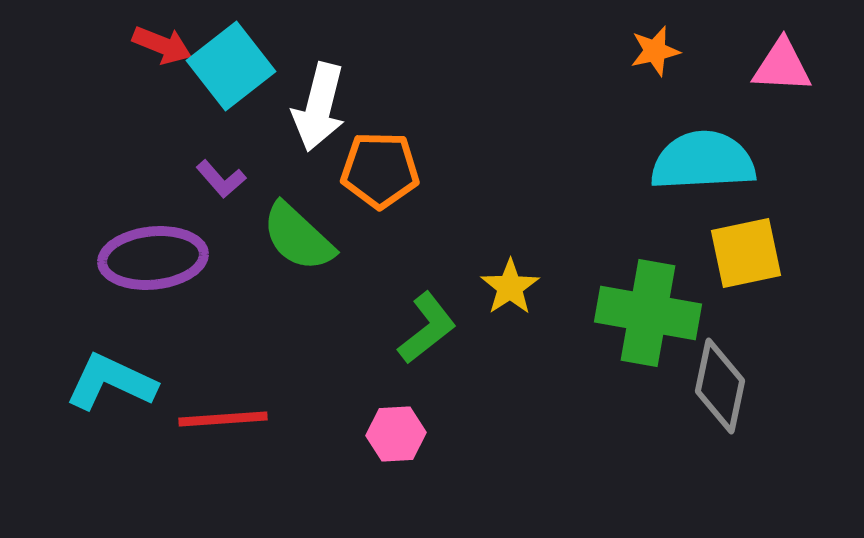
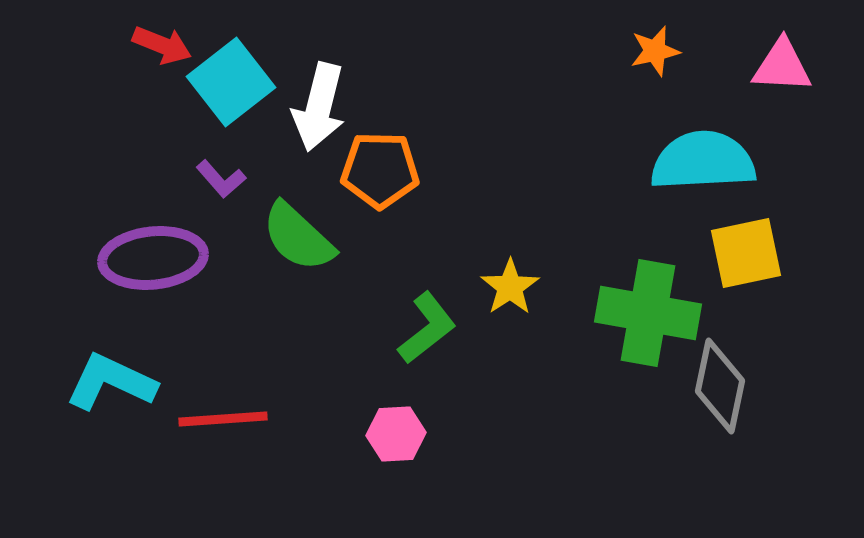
cyan square: moved 16 px down
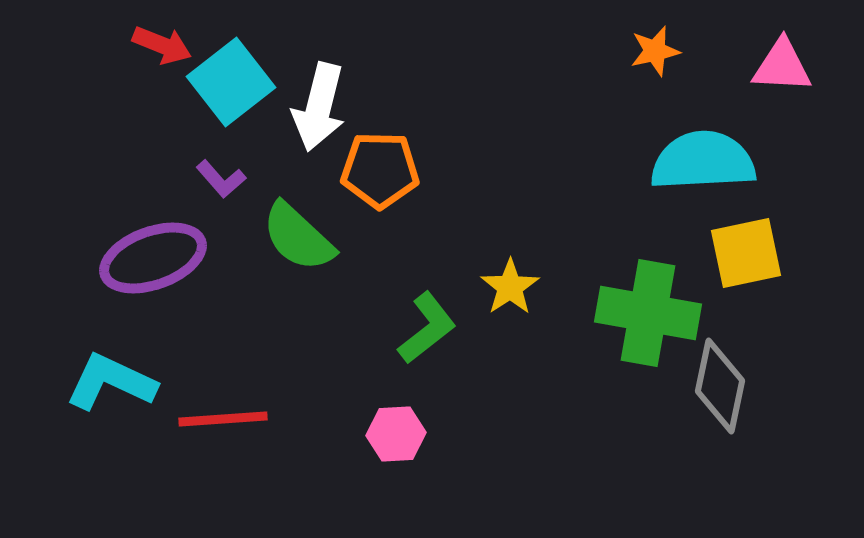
purple ellipse: rotated 14 degrees counterclockwise
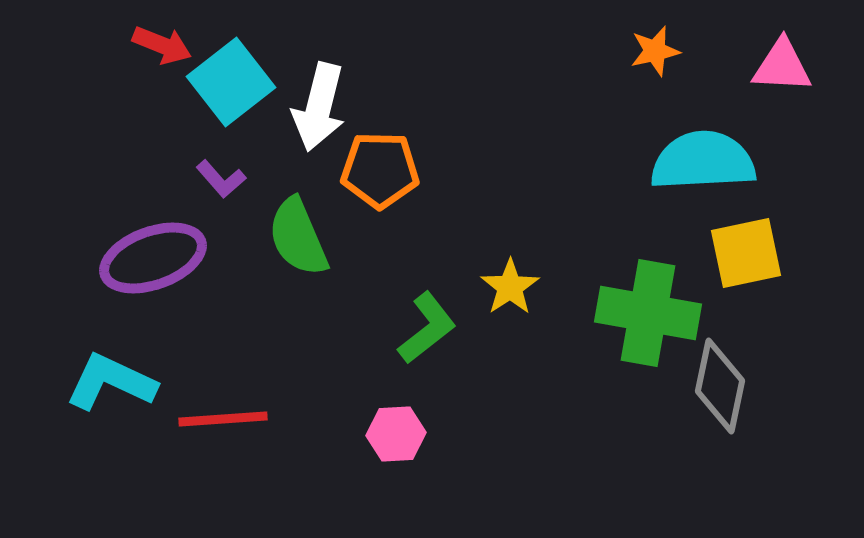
green semicircle: rotated 24 degrees clockwise
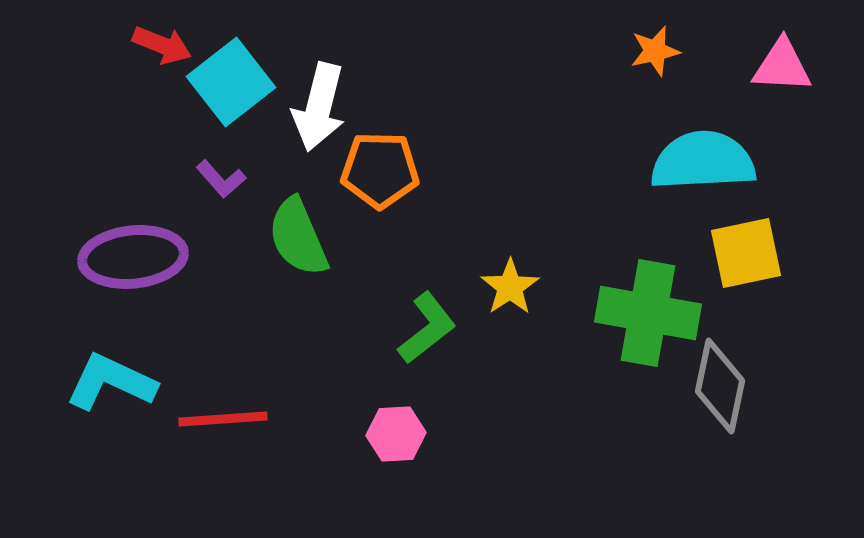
purple ellipse: moved 20 px left, 1 px up; rotated 14 degrees clockwise
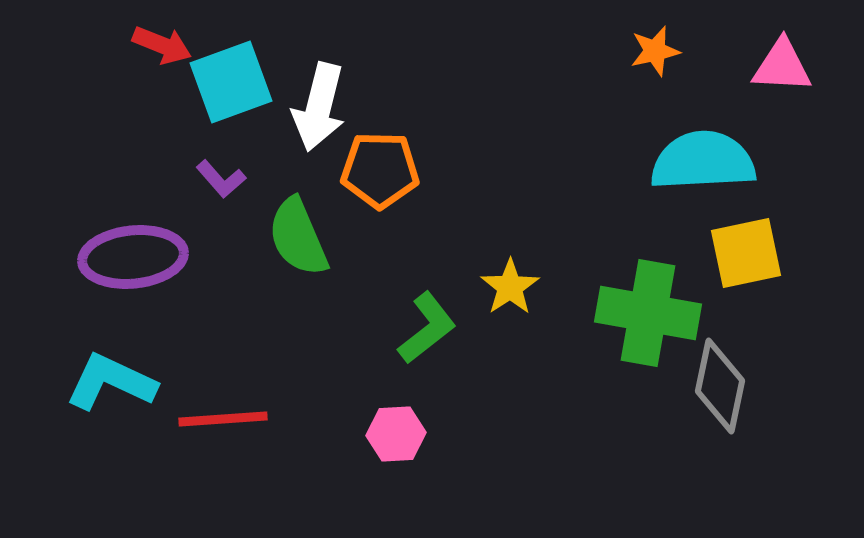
cyan square: rotated 18 degrees clockwise
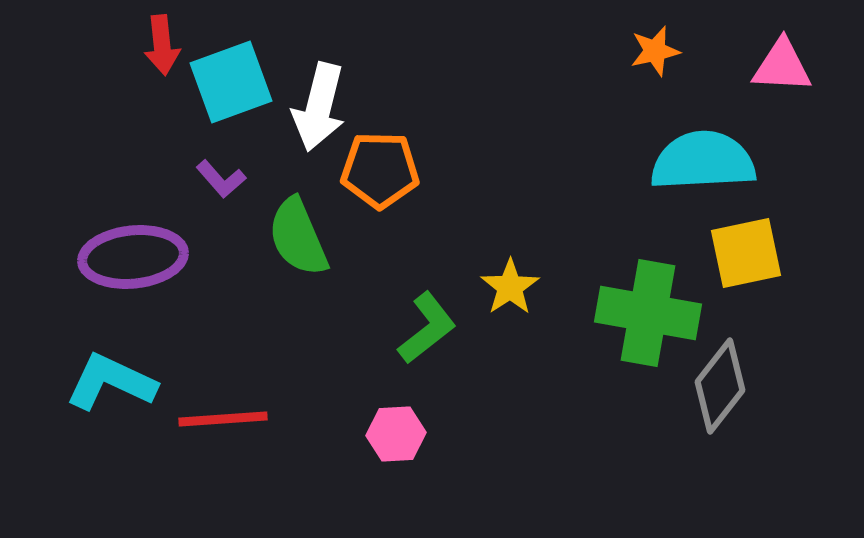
red arrow: rotated 62 degrees clockwise
gray diamond: rotated 26 degrees clockwise
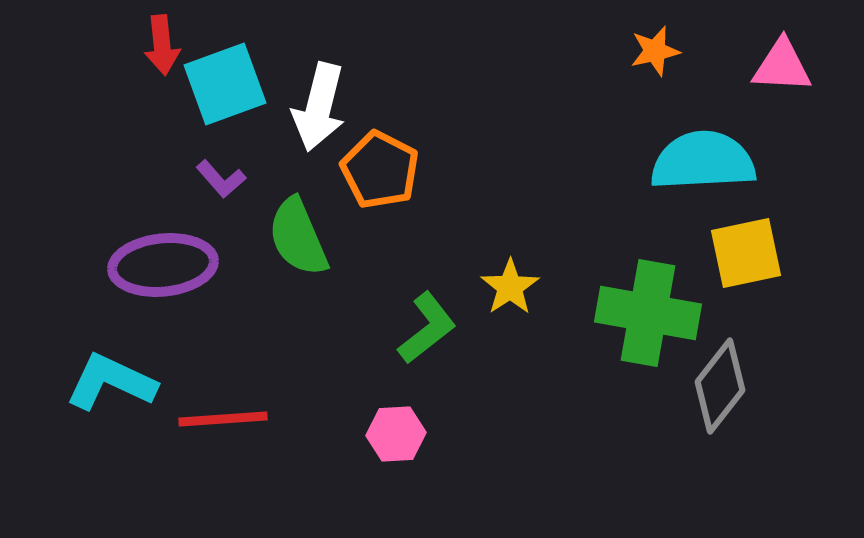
cyan square: moved 6 px left, 2 px down
orange pentagon: rotated 26 degrees clockwise
purple ellipse: moved 30 px right, 8 px down
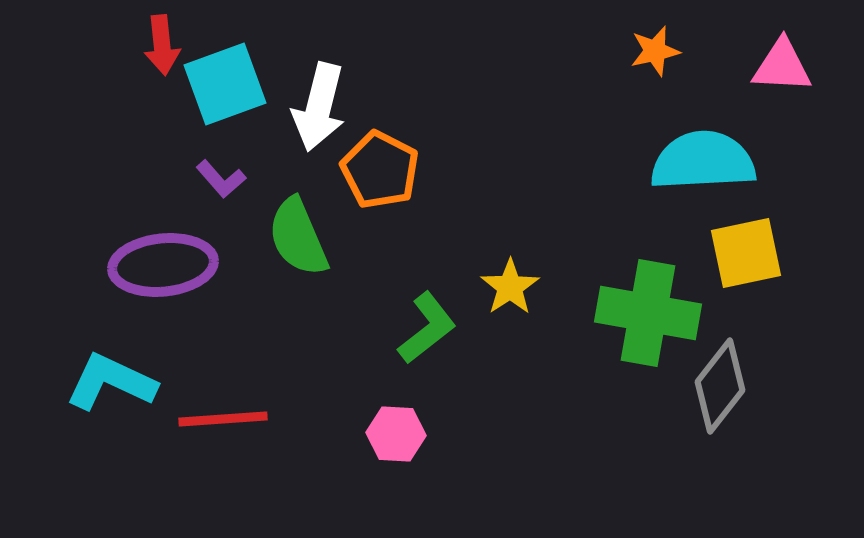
pink hexagon: rotated 6 degrees clockwise
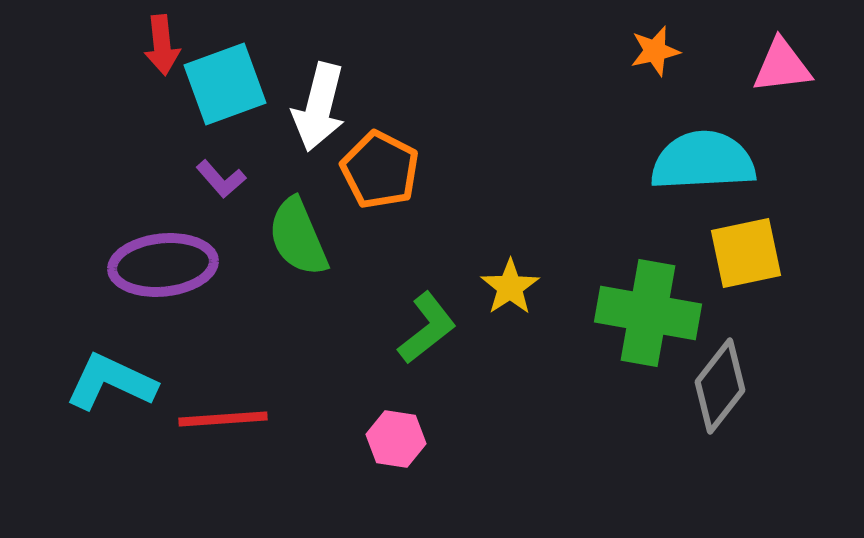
pink triangle: rotated 10 degrees counterclockwise
pink hexagon: moved 5 px down; rotated 6 degrees clockwise
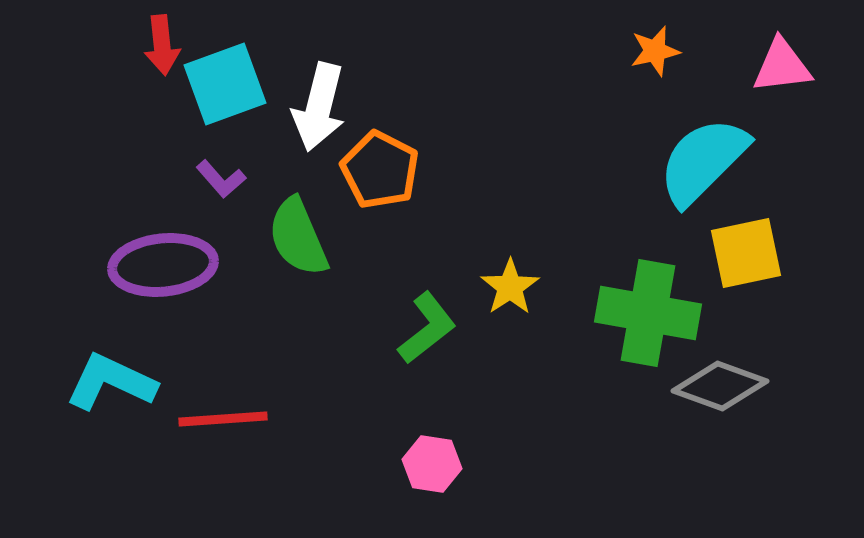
cyan semicircle: rotated 42 degrees counterclockwise
gray diamond: rotated 72 degrees clockwise
pink hexagon: moved 36 px right, 25 px down
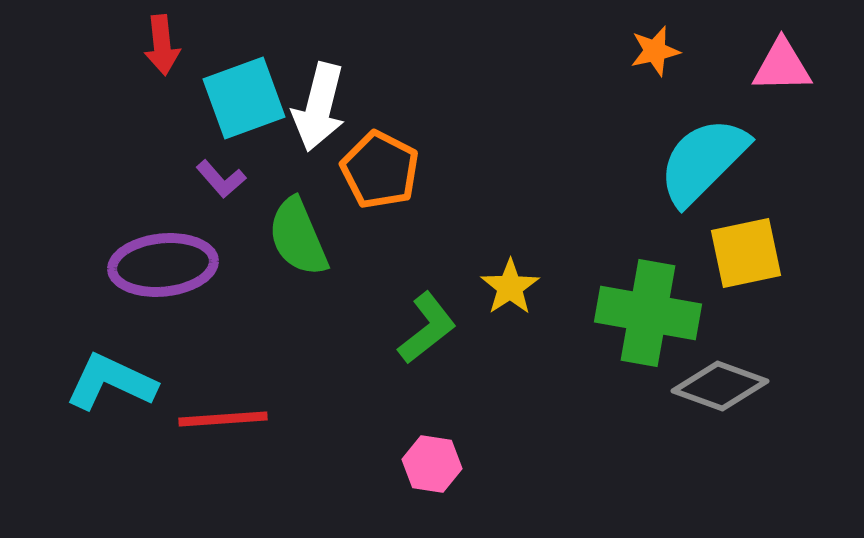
pink triangle: rotated 6 degrees clockwise
cyan square: moved 19 px right, 14 px down
